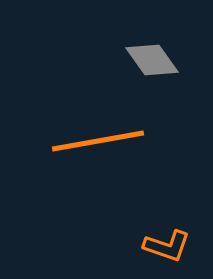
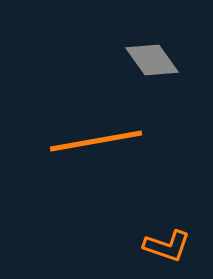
orange line: moved 2 px left
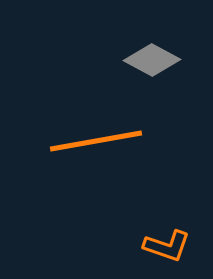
gray diamond: rotated 26 degrees counterclockwise
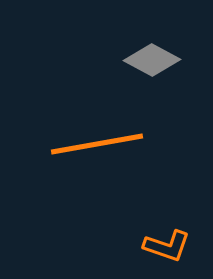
orange line: moved 1 px right, 3 px down
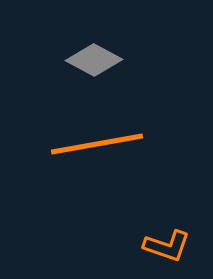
gray diamond: moved 58 px left
